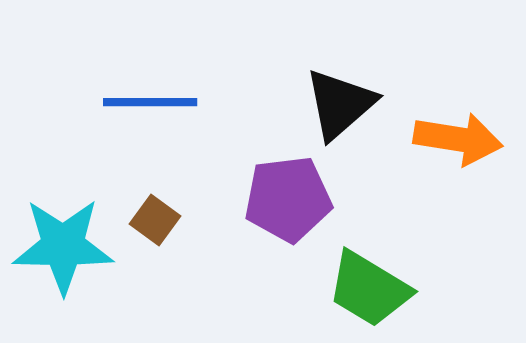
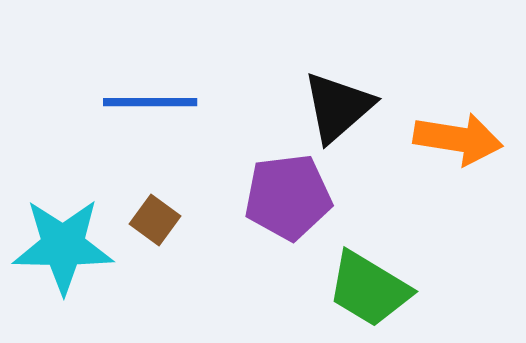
black triangle: moved 2 px left, 3 px down
purple pentagon: moved 2 px up
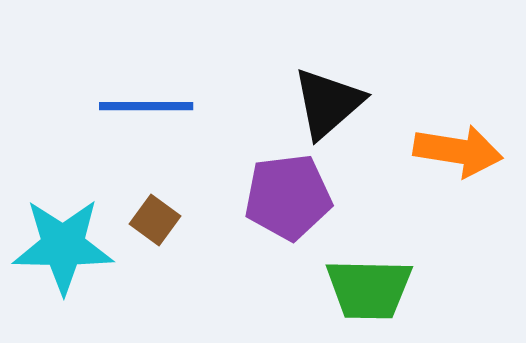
blue line: moved 4 px left, 4 px down
black triangle: moved 10 px left, 4 px up
orange arrow: moved 12 px down
green trapezoid: rotated 30 degrees counterclockwise
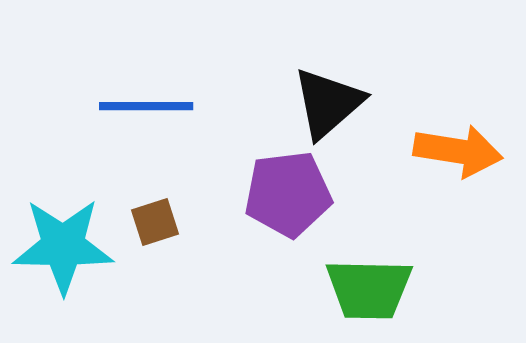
purple pentagon: moved 3 px up
brown square: moved 2 px down; rotated 36 degrees clockwise
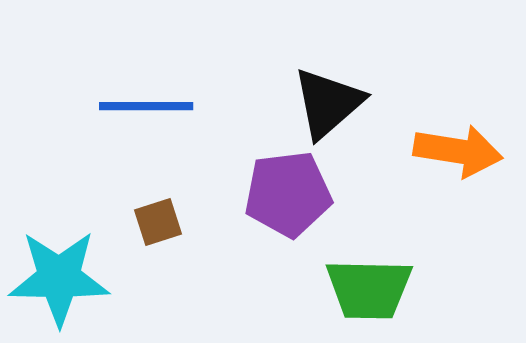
brown square: moved 3 px right
cyan star: moved 4 px left, 32 px down
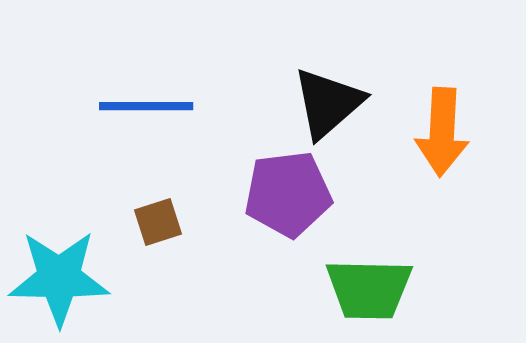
orange arrow: moved 16 px left, 19 px up; rotated 84 degrees clockwise
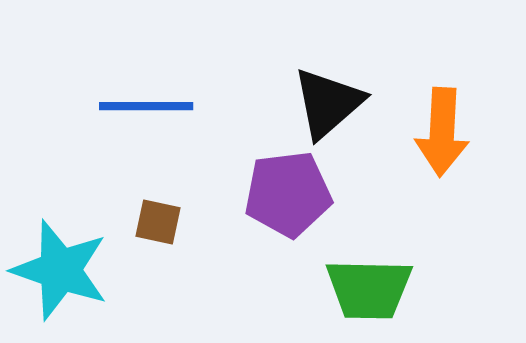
brown square: rotated 30 degrees clockwise
cyan star: moved 1 px right, 8 px up; rotated 18 degrees clockwise
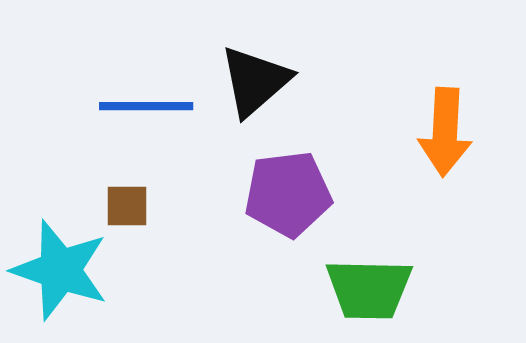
black triangle: moved 73 px left, 22 px up
orange arrow: moved 3 px right
brown square: moved 31 px left, 16 px up; rotated 12 degrees counterclockwise
